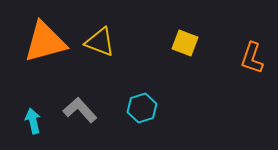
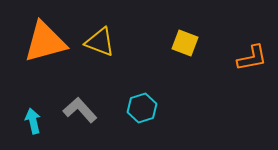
orange L-shape: rotated 120 degrees counterclockwise
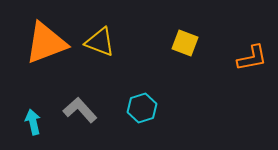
orange triangle: moved 1 px right, 1 px down; rotated 6 degrees counterclockwise
cyan arrow: moved 1 px down
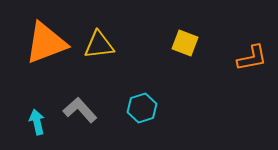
yellow triangle: moved 1 px left, 3 px down; rotated 28 degrees counterclockwise
cyan arrow: moved 4 px right
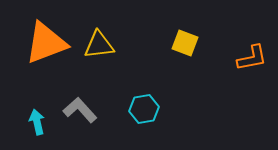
cyan hexagon: moved 2 px right, 1 px down; rotated 8 degrees clockwise
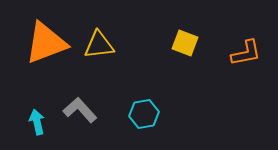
orange L-shape: moved 6 px left, 5 px up
cyan hexagon: moved 5 px down
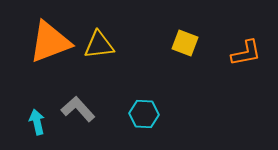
orange triangle: moved 4 px right, 1 px up
gray L-shape: moved 2 px left, 1 px up
cyan hexagon: rotated 12 degrees clockwise
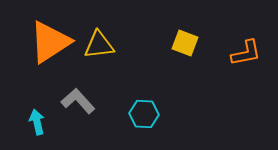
orange triangle: rotated 12 degrees counterclockwise
gray L-shape: moved 8 px up
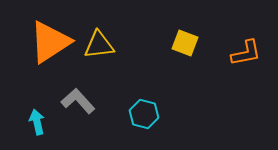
cyan hexagon: rotated 12 degrees clockwise
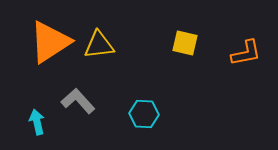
yellow square: rotated 8 degrees counterclockwise
cyan hexagon: rotated 12 degrees counterclockwise
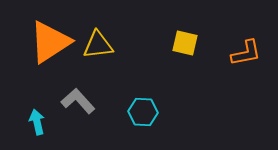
yellow triangle: moved 1 px left
cyan hexagon: moved 1 px left, 2 px up
